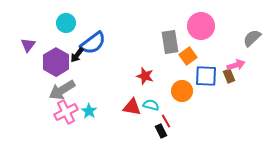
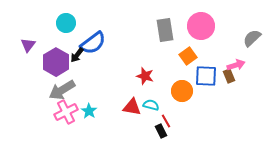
gray rectangle: moved 5 px left, 12 px up
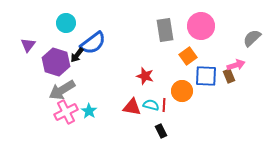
purple hexagon: rotated 12 degrees counterclockwise
red line: moved 2 px left, 16 px up; rotated 32 degrees clockwise
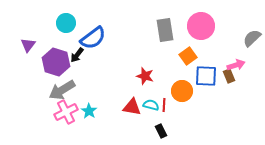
blue semicircle: moved 5 px up
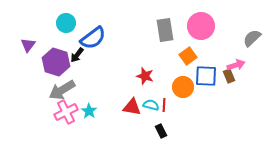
orange circle: moved 1 px right, 4 px up
